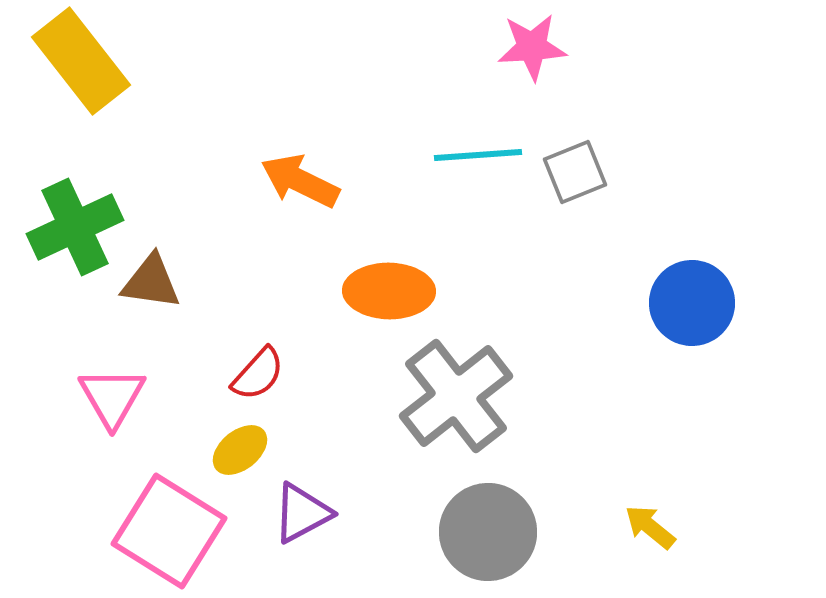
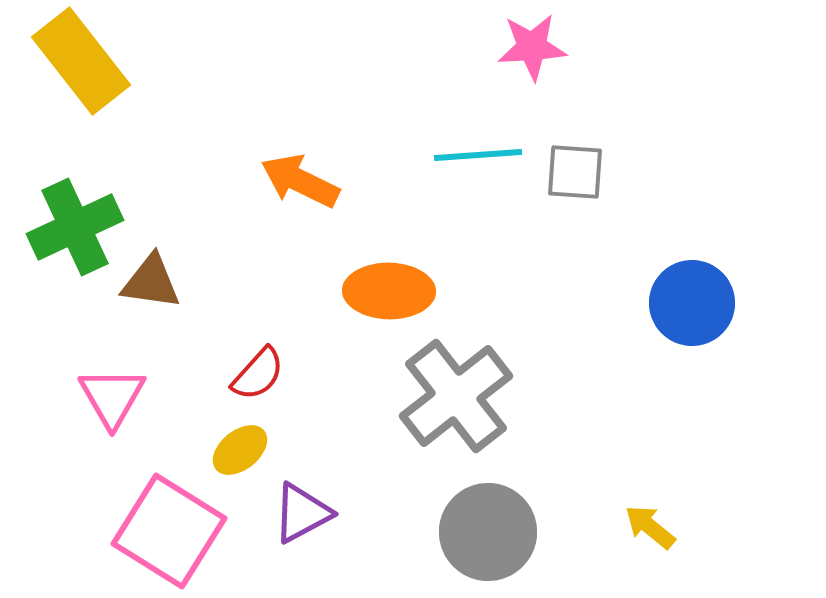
gray square: rotated 26 degrees clockwise
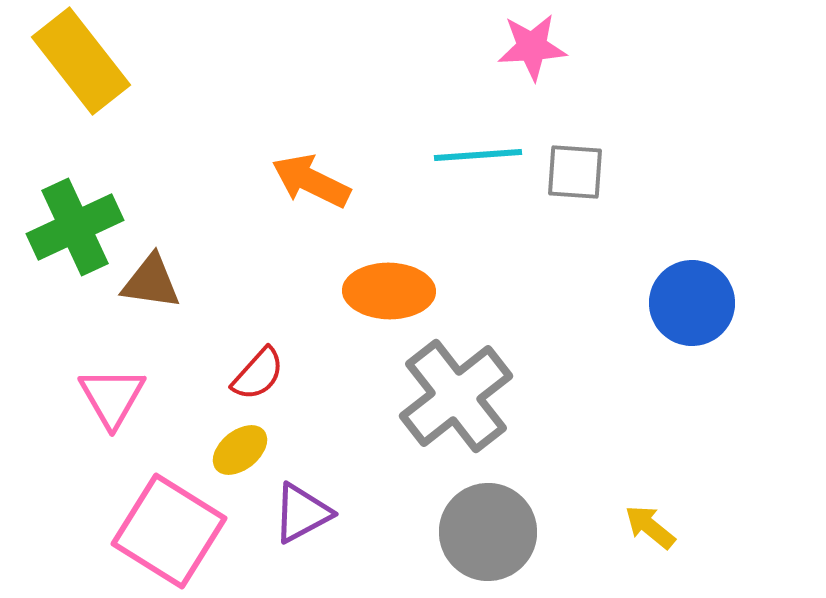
orange arrow: moved 11 px right
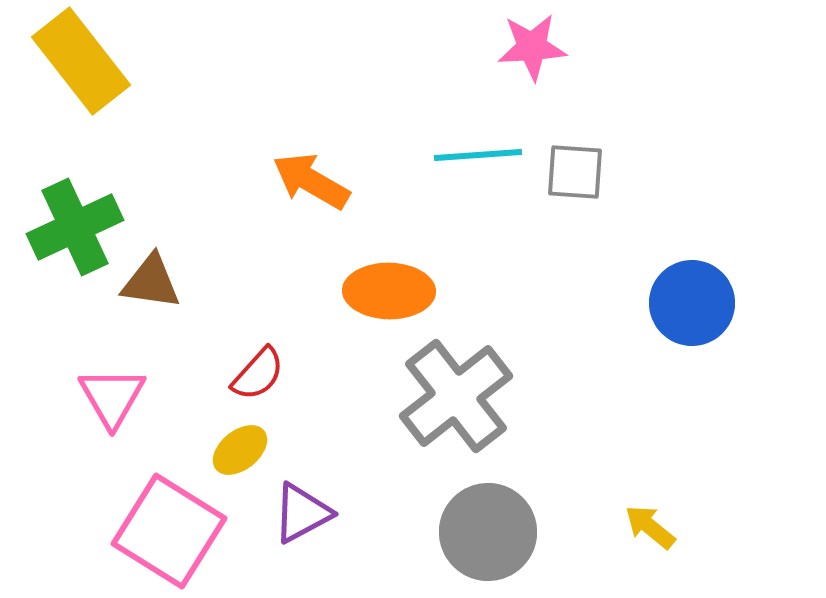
orange arrow: rotated 4 degrees clockwise
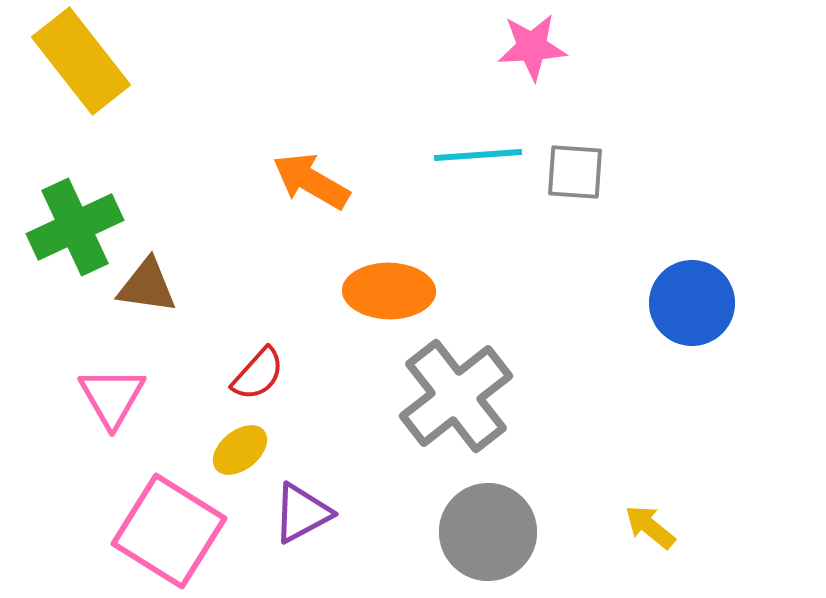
brown triangle: moved 4 px left, 4 px down
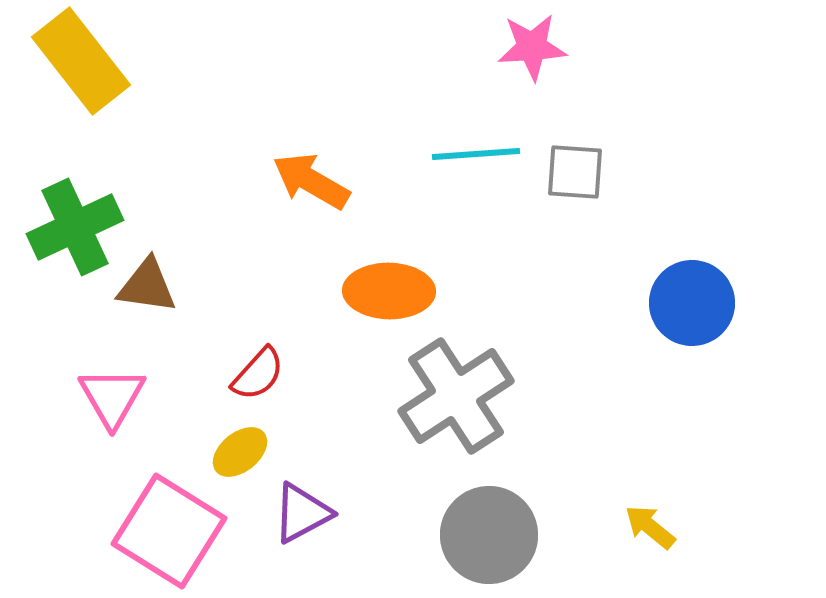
cyan line: moved 2 px left, 1 px up
gray cross: rotated 5 degrees clockwise
yellow ellipse: moved 2 px down
gray circle: moved 1 px right, 3 px down
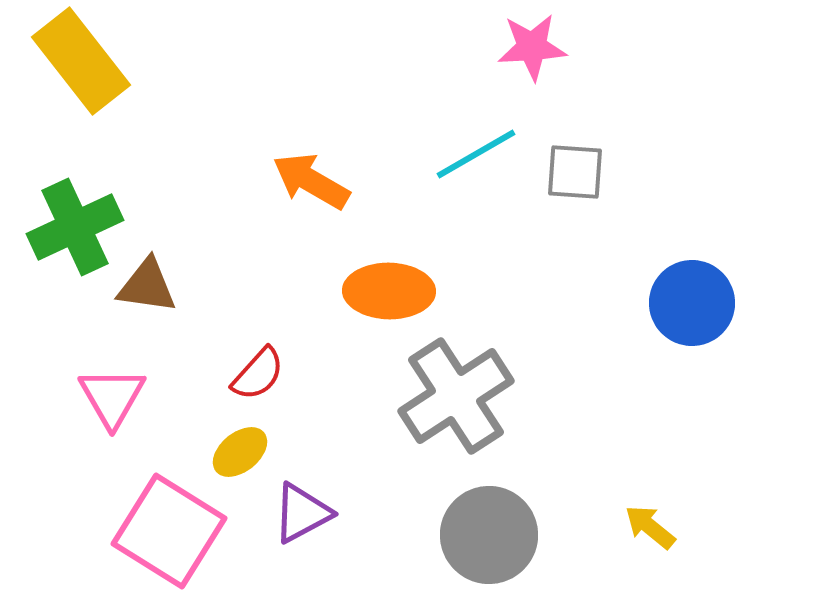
cyan line: rotated 26 degrees counterclockwise
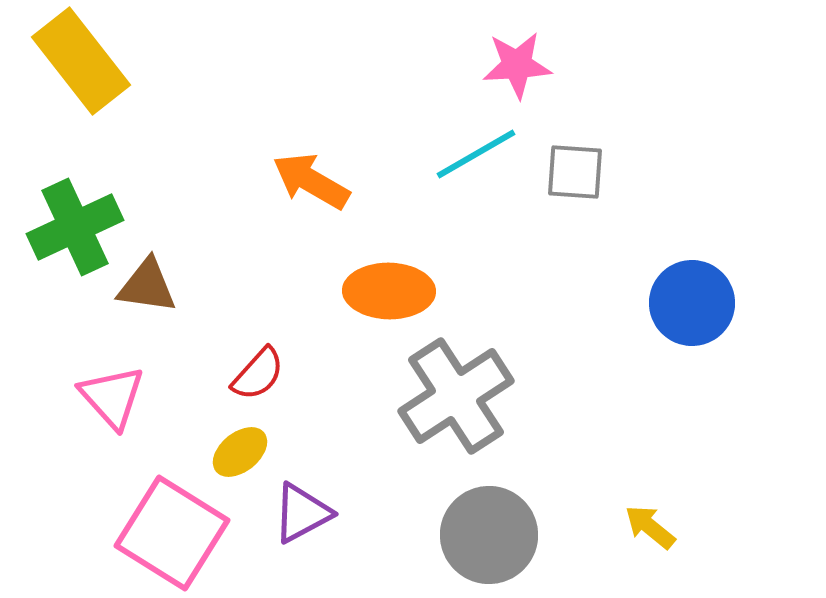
pink star: moved 15 px left, 18 px down
pink triangle: rotated 12 degrees counterclockwise
pink square: moved 3 px right, 2 px down
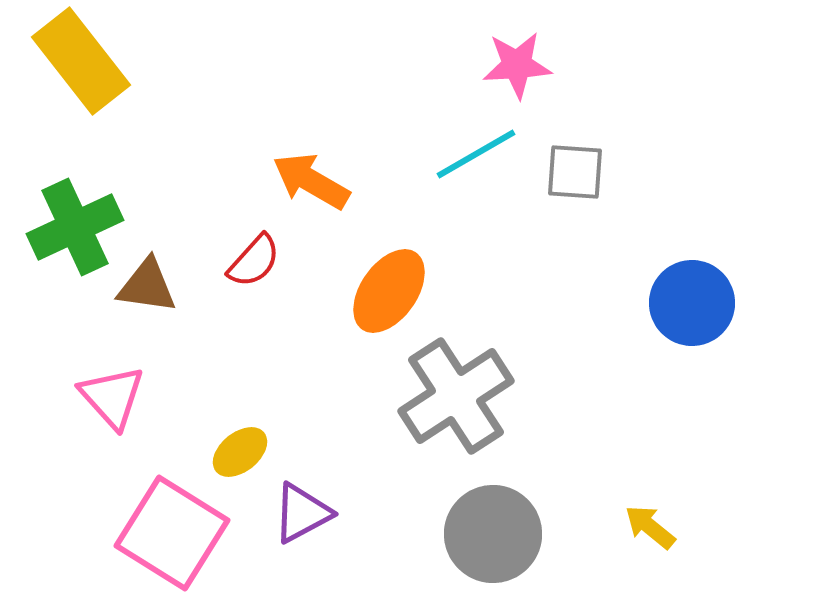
orange ellipse: rotated 56 degrees counterclockwise
red semicircle: moved 4 px left, 113 px up
gray circle: moved 4 px right, 1 px up
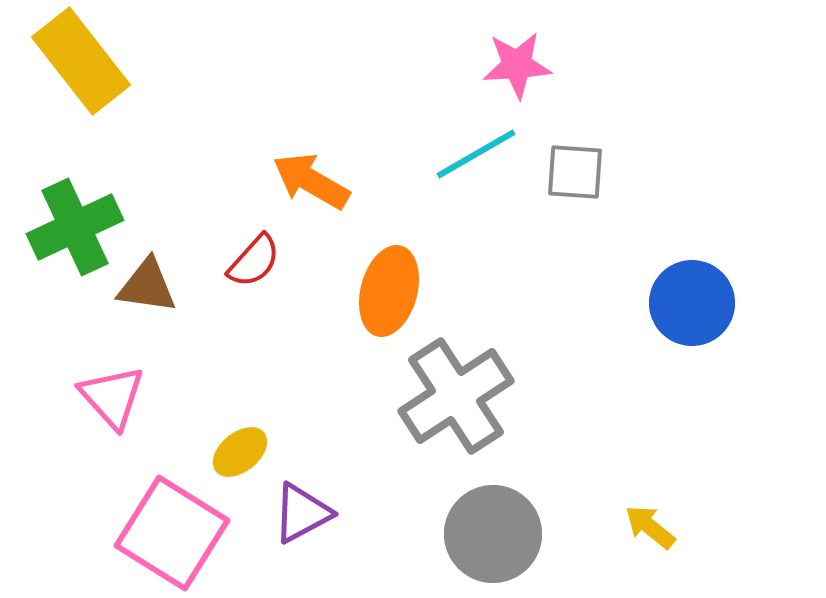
orange ellipse: rotated 20 degrees counterclockwise
